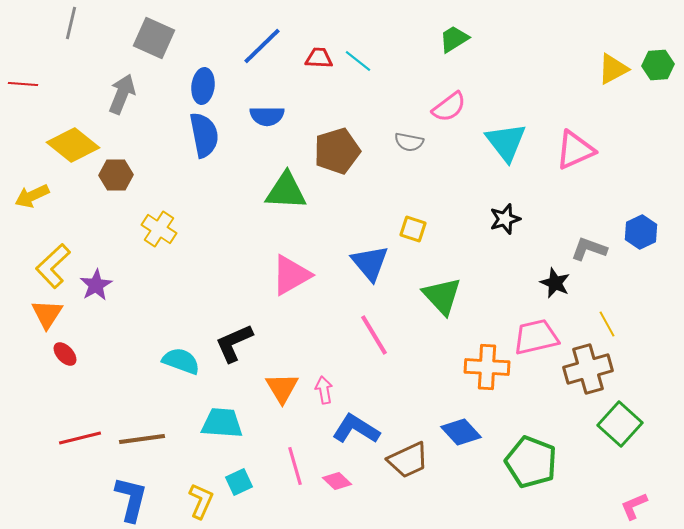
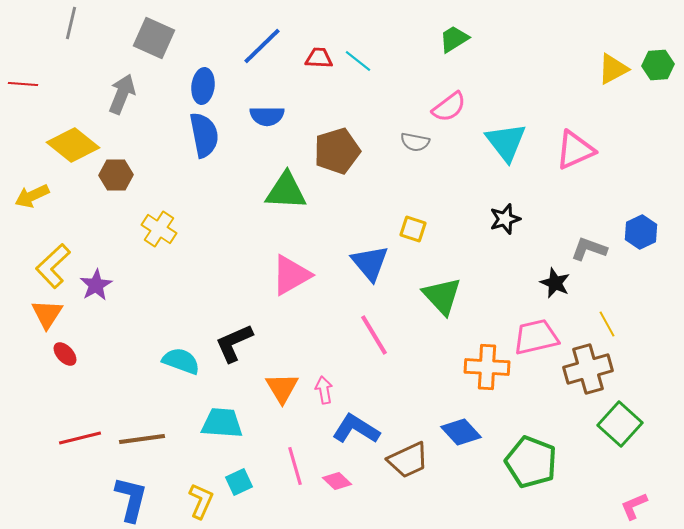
gray semicircle at (409, 142): moved 6 px right
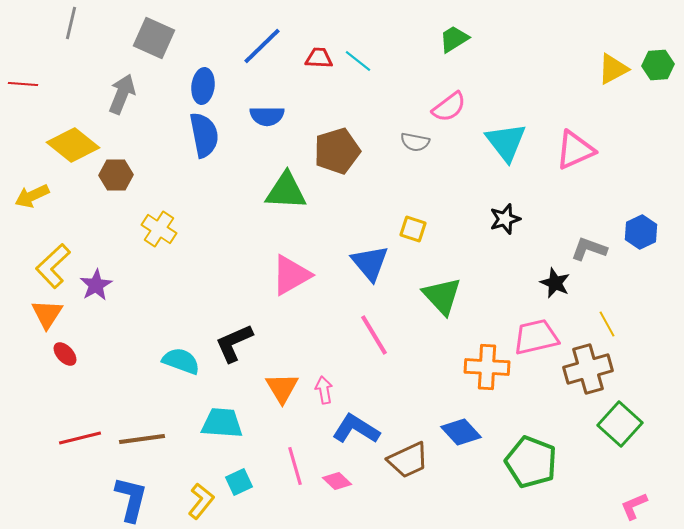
yellow L-shape at (201, 501): rotated 15 degrees clockwise
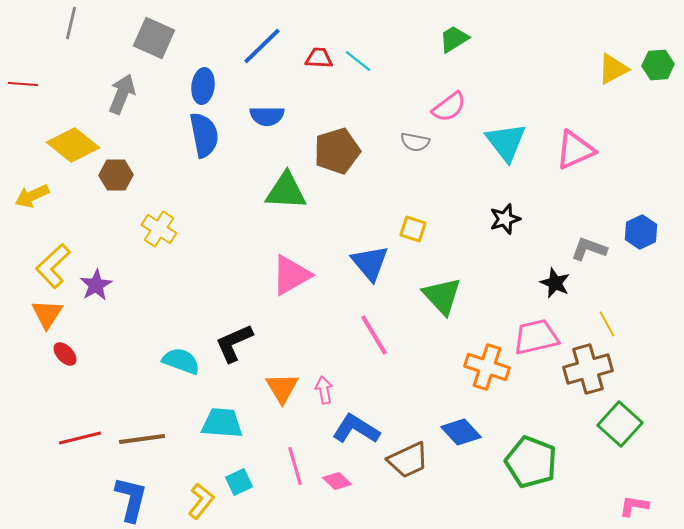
orange cross at (487, 367): rotated 15 degrees clockwise
pink L-shape at (634, 506): rotated 32 degrees clockwise
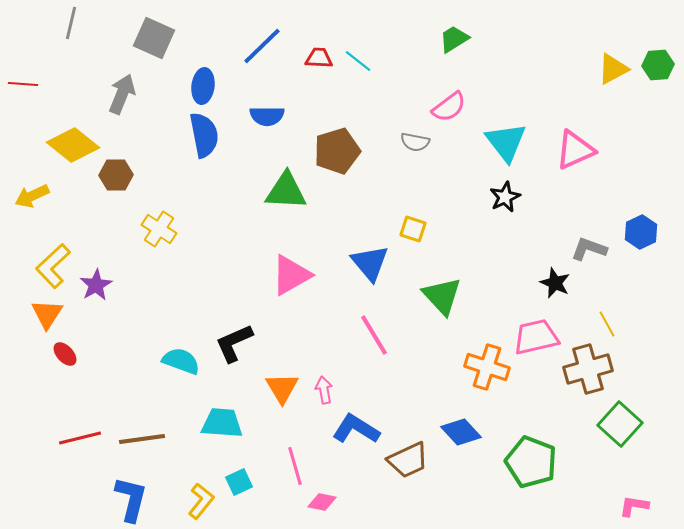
black star at (505, 219): moved 22 px up; rotated 8 degrees counterclockwise
pink diamond at (337, 481): moved 15 px left, 21 px down; rotated 32 degrees counterclockwise
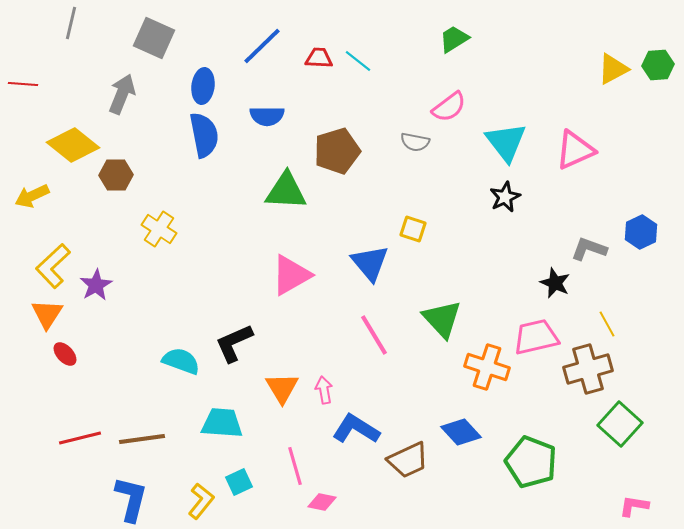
green triangle at (442, 296): moved 23 px down
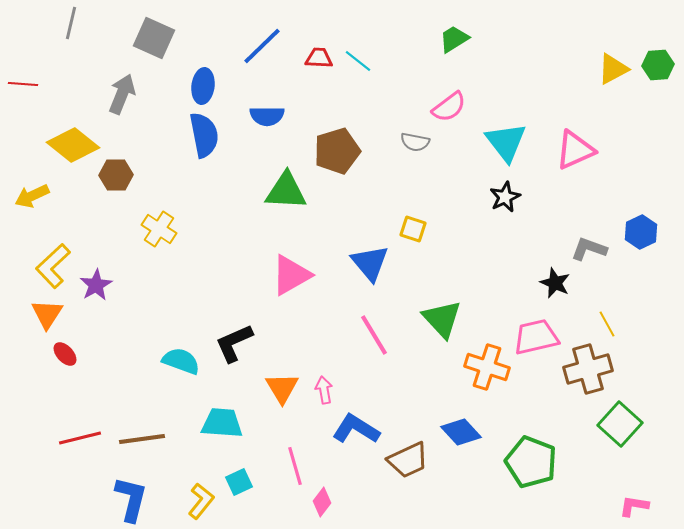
pink diamond at (322, 502): rotated 64 degrees counterclockwise
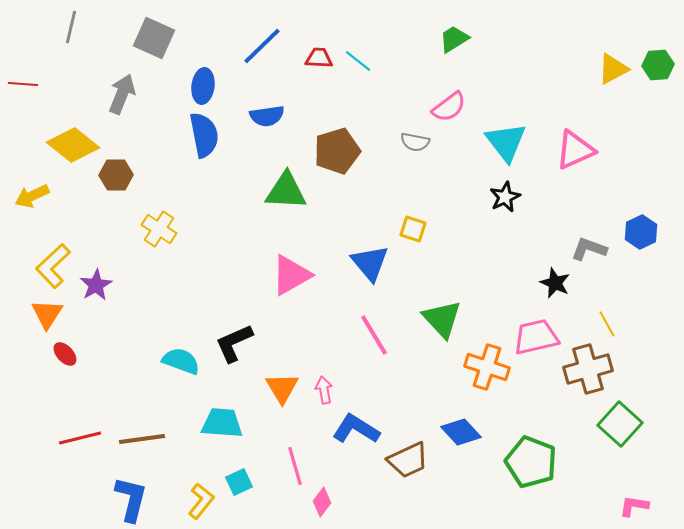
gray line at (71, 23): moved 4 px down
blue semicircle at (267, 116): rotated 8 degrees counterclockwise
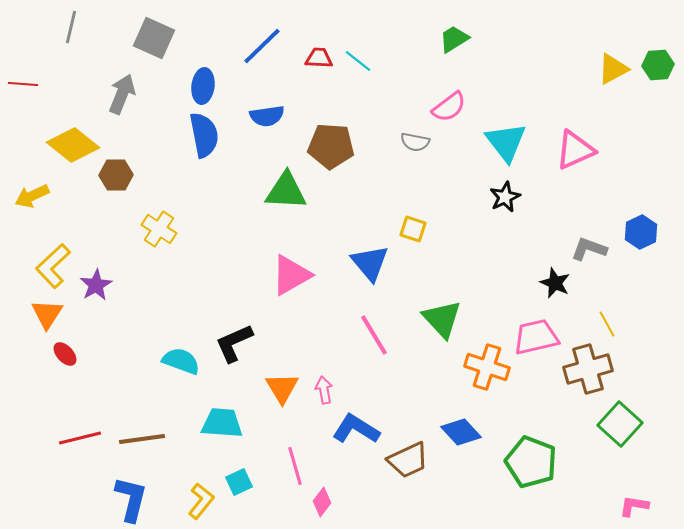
brown pentagon at (337, 151): moved 6 px left, 5 px up; rotated 21 degrees clockwise
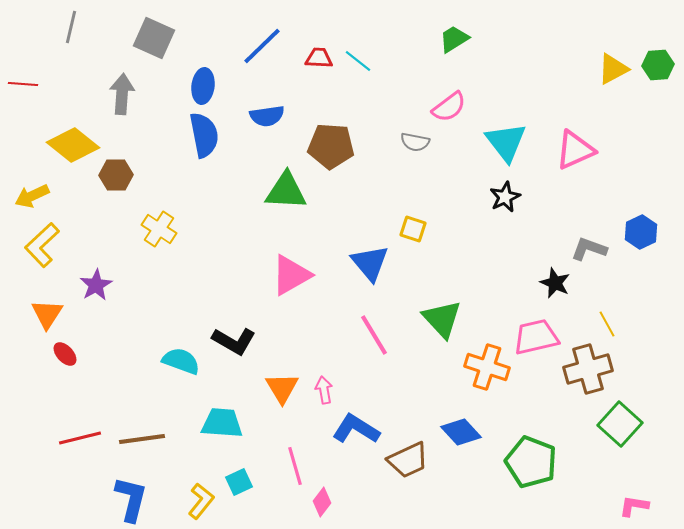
gray arrow at (122, 94): rotated 18 degrees counterclockwise
yellow L-shape at (53, 266): moved 11 px left, 21 px up
black L-shape at (234, 343): moved 2 px up; rotated 126 degrees counterclockwise
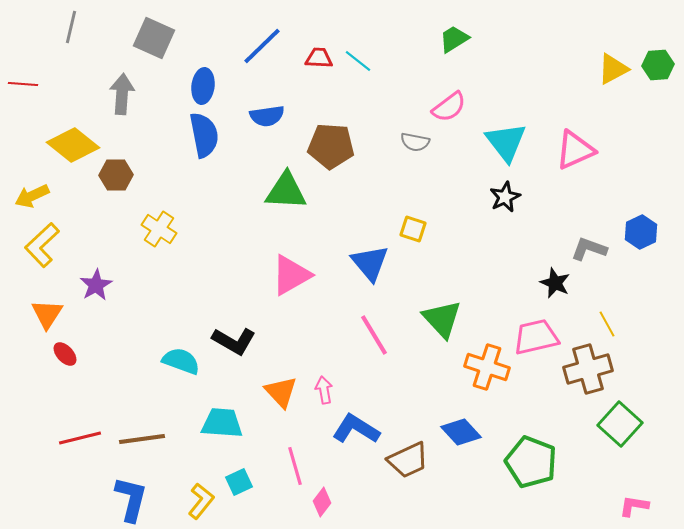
orange triangle at (282, 388): moved 1 px left, 4 px down; rotated 12 degrees counterclockwise
